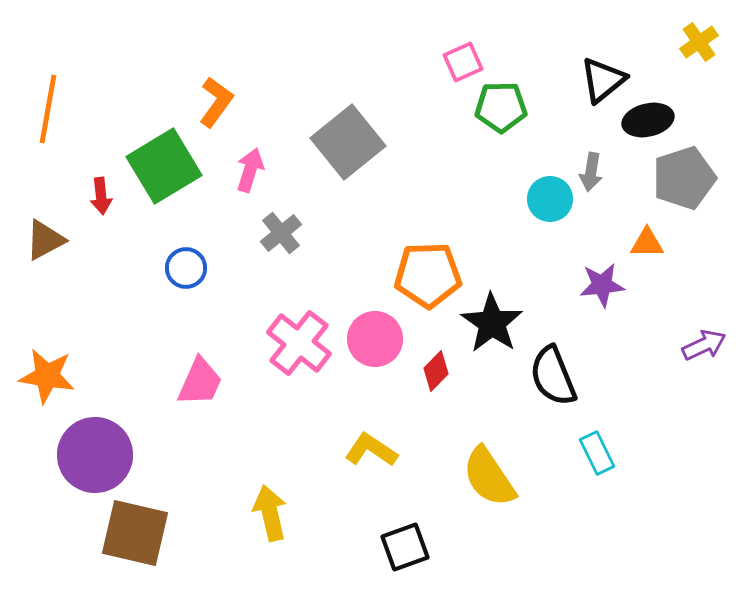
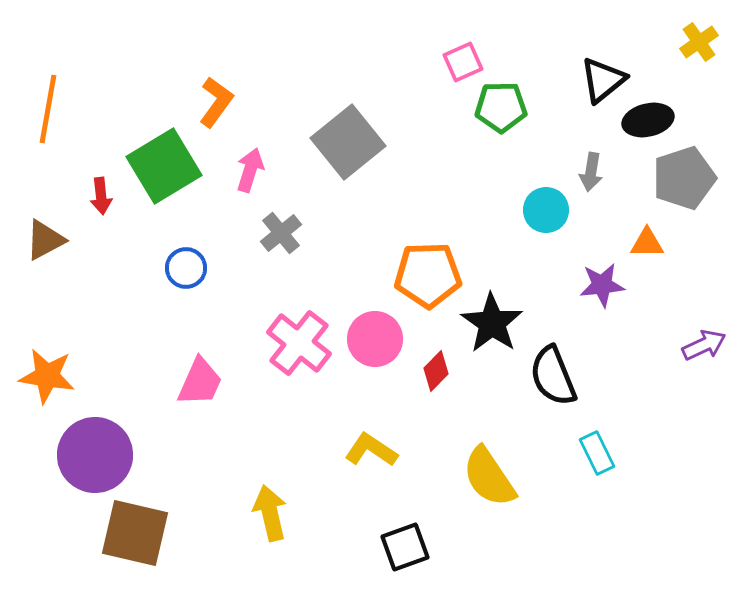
cyan circle: moved 4 px left, 11 px down
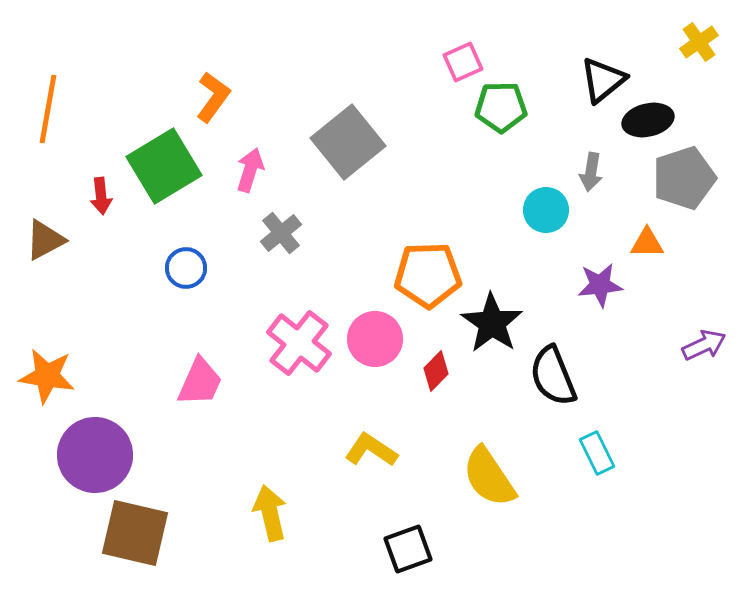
orange L-shape: moved 3 px left, 5 px up
purple star: moved 2 px left
black square: moved 3 px right, 2 px down
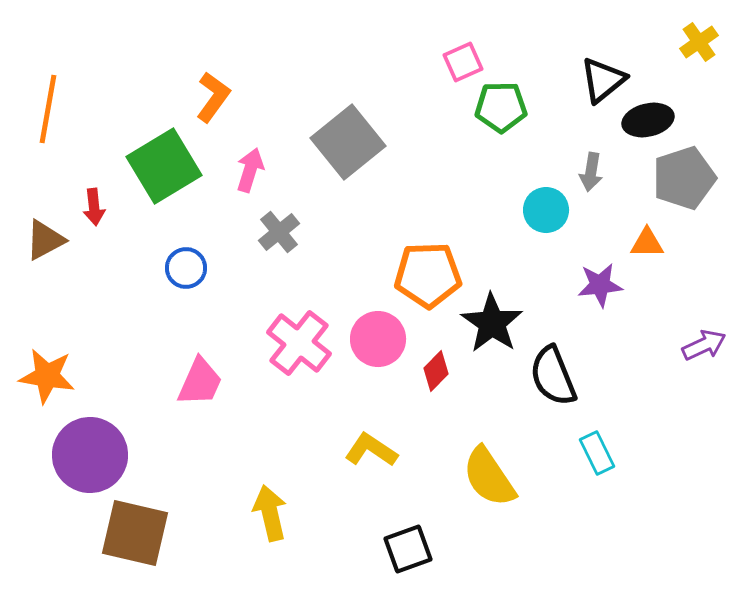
red arrow: moved 7 px left, 11 px down
gray cross: moved 2 px left, 1 px up
pink circle: moved 3 px right
purple circle: moved 5 px left
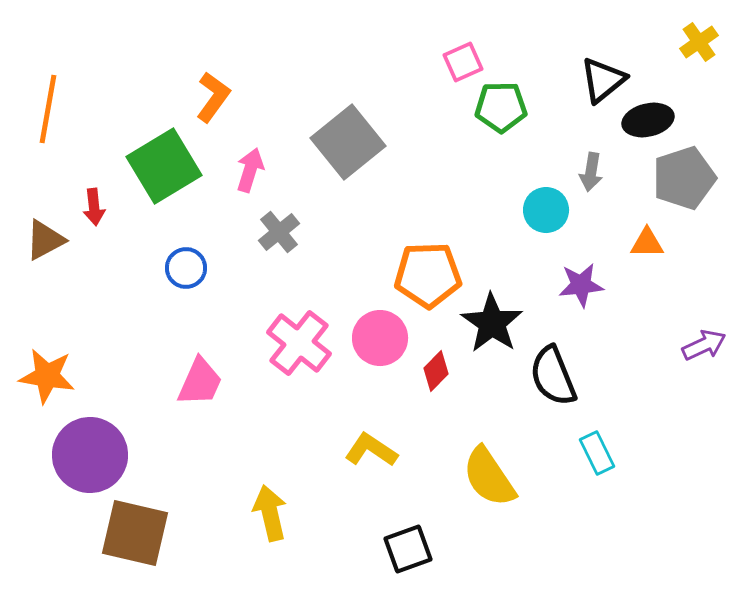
purple star: moved 19 px left
pink circle: moved 2 px right, 1 px up
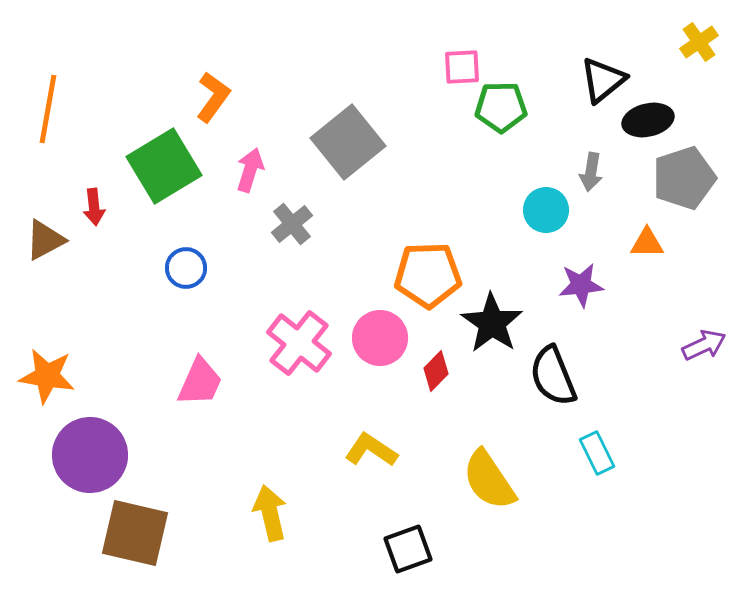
pink square: moved 1 px left, 5 px down; rotated 21 degrees clockwise
gray cross: moved 13 px right, 8 px up
yellow semicircle: moved 3 px down
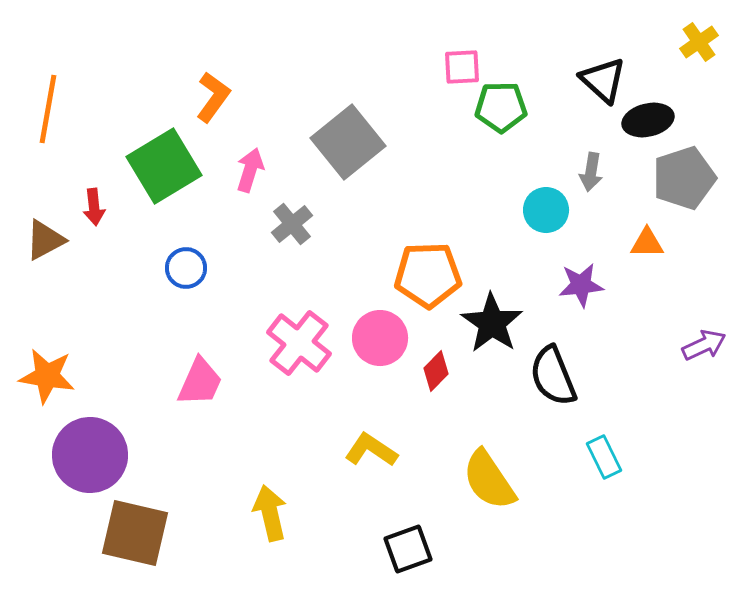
black triangle: rotated 39 degrees counterclockwise
cyan rectangle: moved 7 px right, 4 px down
